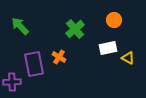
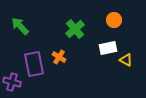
yellow triangle: moved 2 px left, 2 px down
purple cross: rotated 18 degrees clockwise
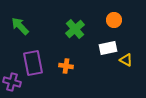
orange cross: moved 7 px right, 9 px down; rotated 24 degrees counterclockwise
purple rectangle: moved 1 px left, 1 px up
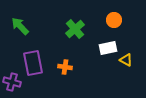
orange cross: moved 1 px left, 1 px down
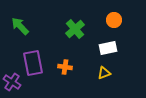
yellow triangle: moved 22 px left, 13 px down; rotated 48 degrees counterclockwise
purple cross: rotated 18 degrees clockwise
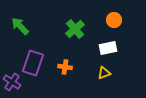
purple rectangle: rotated 30 degrees clockwise
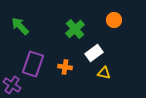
white rectangle: moved 14 px left, 5 px down; rotated 24 degrees counterclockwise
purple rectangle: moved 1 px down
yellow triangle: rotated 32 degrees clockwise
purple cross: moved 3 px down
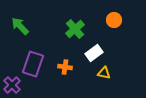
purple cross: rotated 12 degrees clockwise
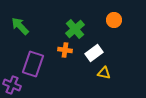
orange cross: moved 17 px up
purple cross: rotated 24 degrees counterclockwise
